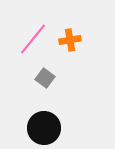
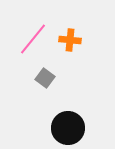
orange cross: rotated 15 degrees clockwise
black circle: moved 24 px right
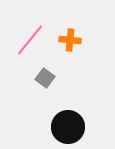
pink line: moved 3 px left, 1 px down
black circle: moved 1 px up
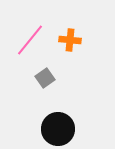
gray square: rotated 18 degrees clockwise
black circle: moved 10 px left, 2 px down
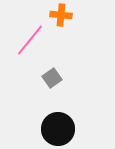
orange cross: moved 9 px left, 25 px up
gray square: moved 7 px right
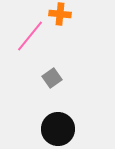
orange cross: moved 1 px left, 1 px up
pink line: moved 4 px up
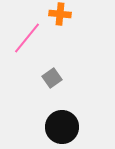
pink line: moved 3 px left, 2 px down
black circle: moved 4 px right, 2 px up
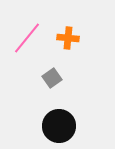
orange cross: moved 8 px right, 24 px down
black circle: moved 3 px left, 1 px up
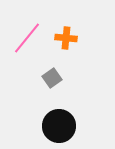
orange cross: moved 2 px left
